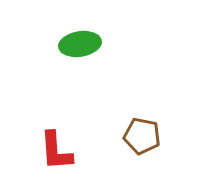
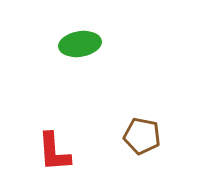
red L-shape: moved 2 px left, 1 px down
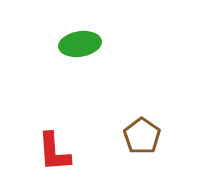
brown pentagon: rotated 24 degrees clockwise
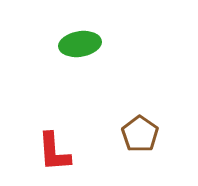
brown pentagon: moved 2 px left, 2 px up
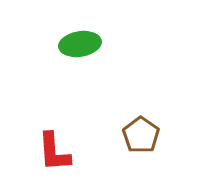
brown pentagon: moved 1 px right, 1 px down
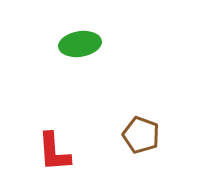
brown pentagon: rotated 15 degrees counterclockwise
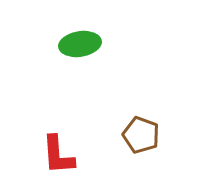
red L-shape: moved 4 px right, 3 px down
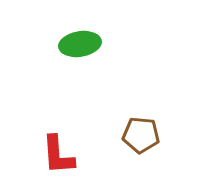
brown pentagon: rotated 15 degrees counterclockwise
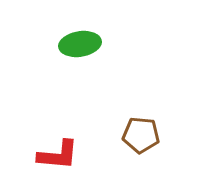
red L-shape: rotated 81 degrees counterclockwise
